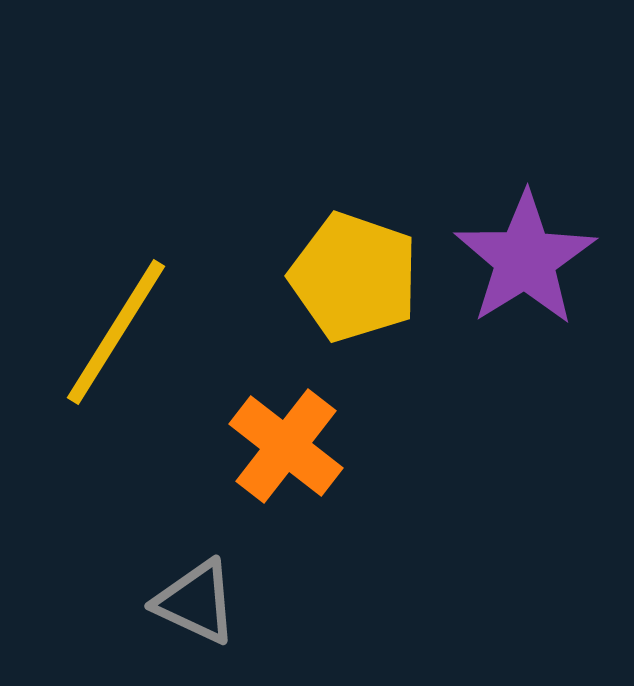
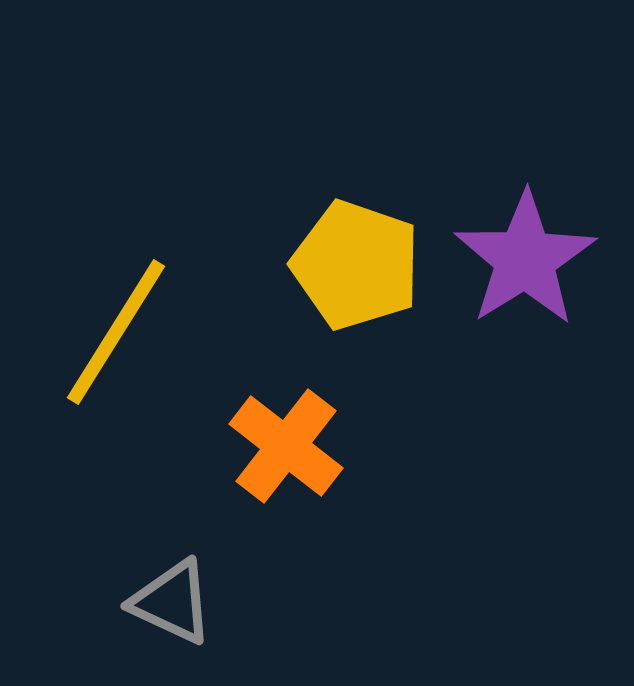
yellow pentagon: moved 2 px right, 12 px up
gray triangle: moved 24 px left
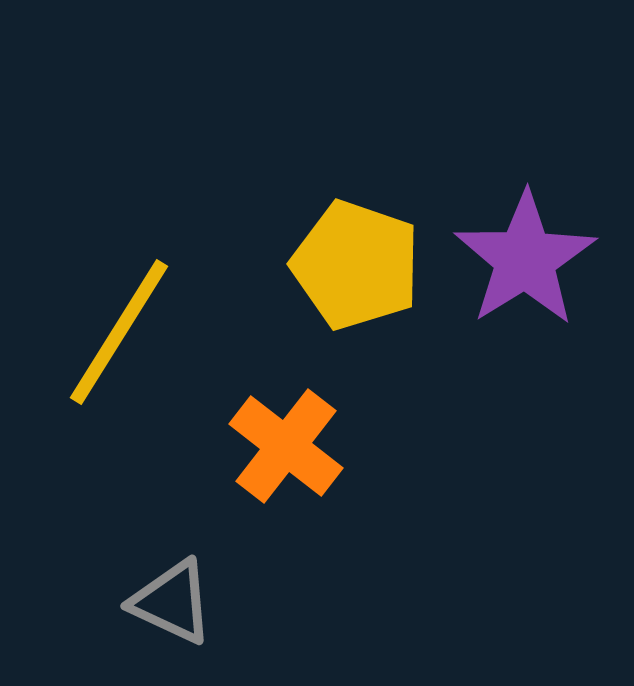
yellow line: moved 3 px right
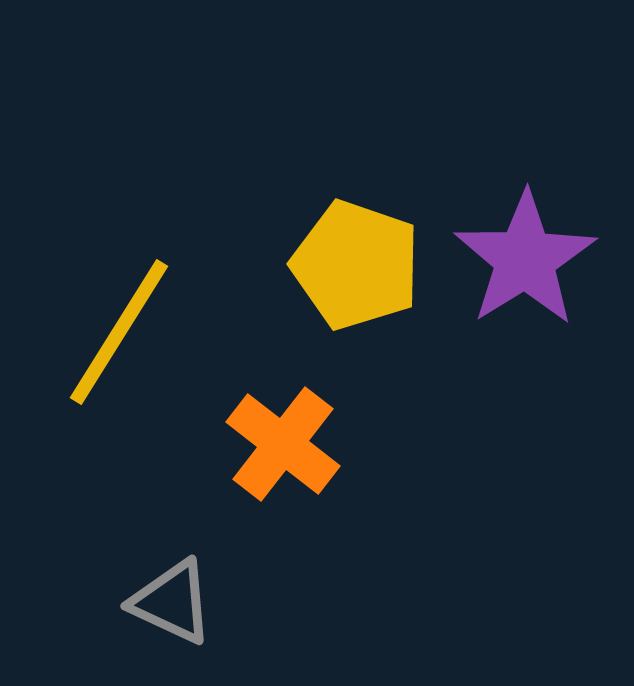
orange cross: moved 3 px left, 2 px up
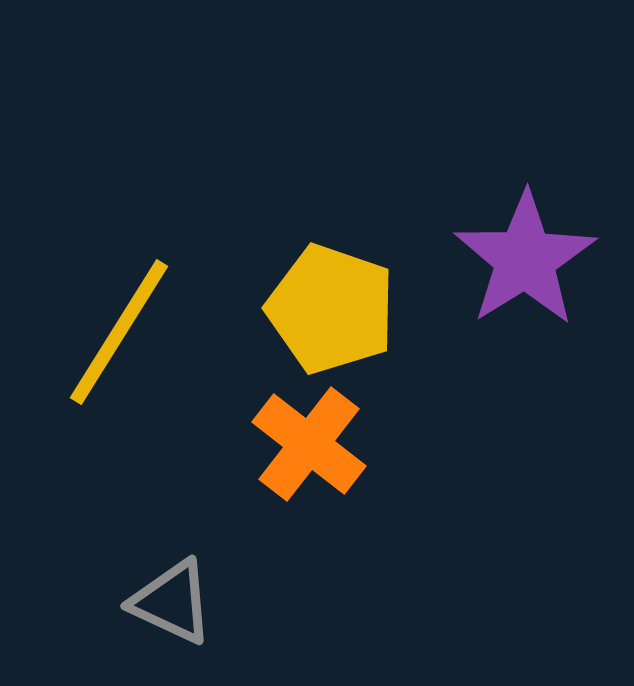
yellow pentagon: moved 25 px left, 44 px down
orange cross: moved 26 px right
